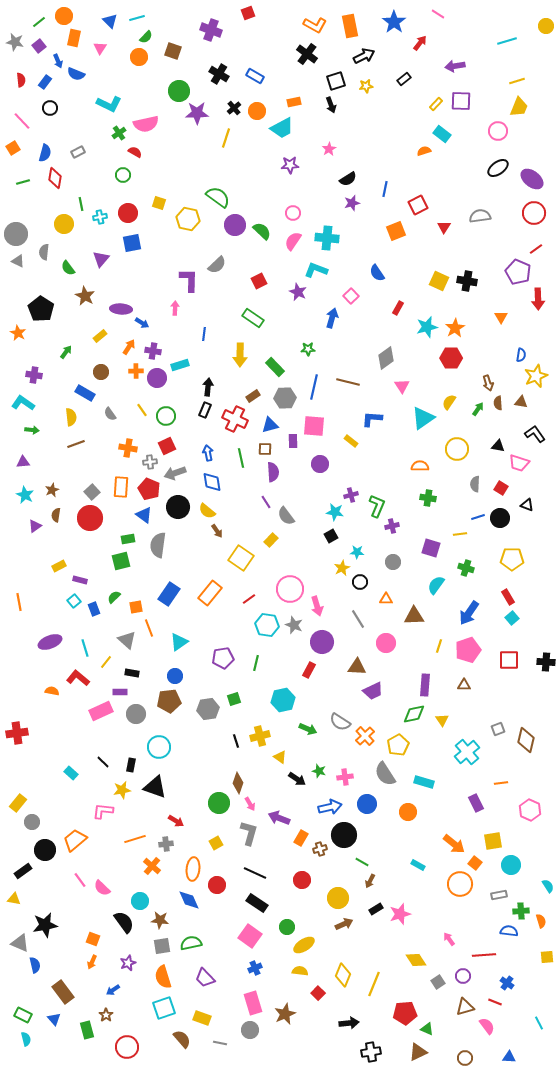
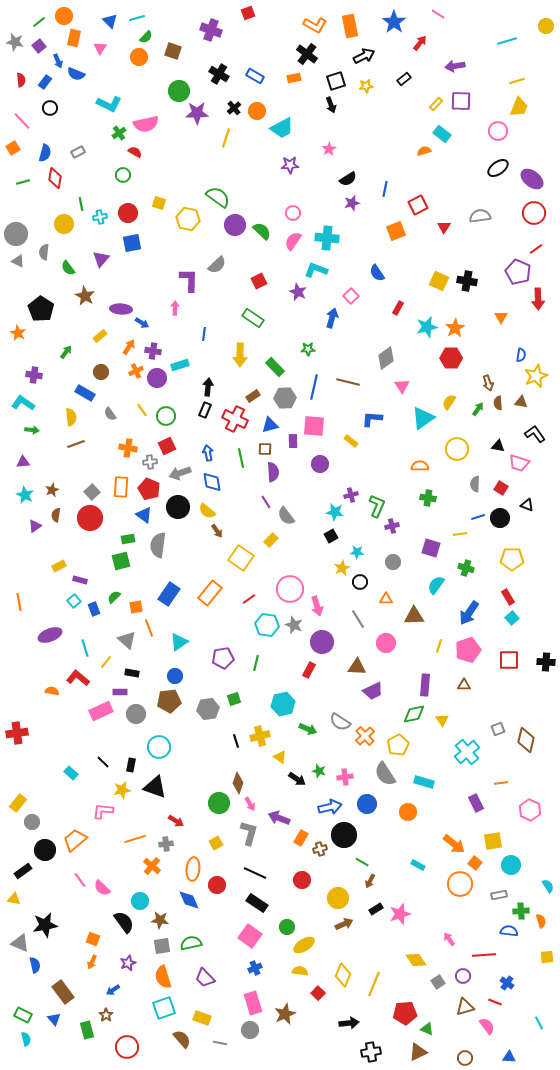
orange rectangle at (294, 102): moved 24 px up
orange cross at (136, 371): rotated 24 degrees counterclockwise
gray arrow at (175, 473): moved 5 px right
purple ellipse at (50, 642): moved 7 px up
cyan hexagon at (283, 700): moved 4 px down
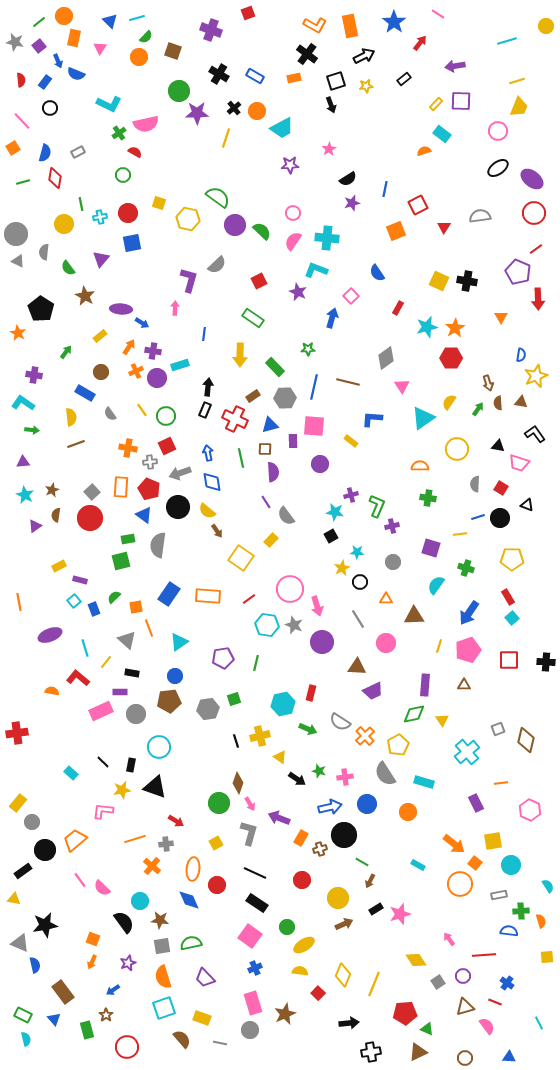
purple L-shape at (189, 280): rotated 15 degrees clockwise
orange rectangle at (210, 593): moved 2 px left, 3 px down; rotated 55 degrees clockwise
red rectangle at (309, 670): moved 2 px right, 23 px down; rotated 14 degrees counterclockwise
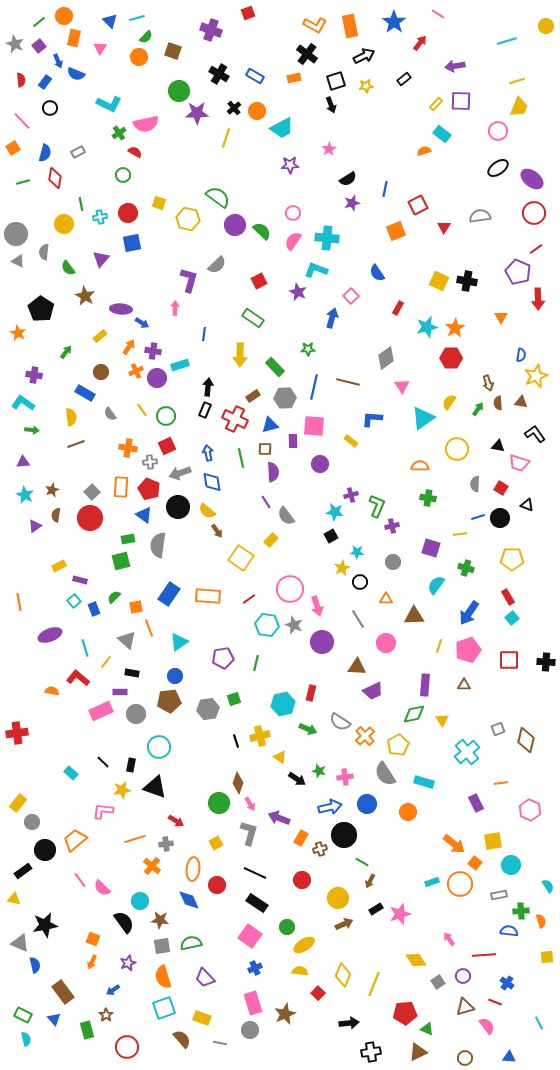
gray star at (15, 42): moved 2 px down; rotated 12 degrees clockwise
cyan rectangle at (418, 865): moved 14 px right, 17 px down; rotated 48 degrees counterclockwise
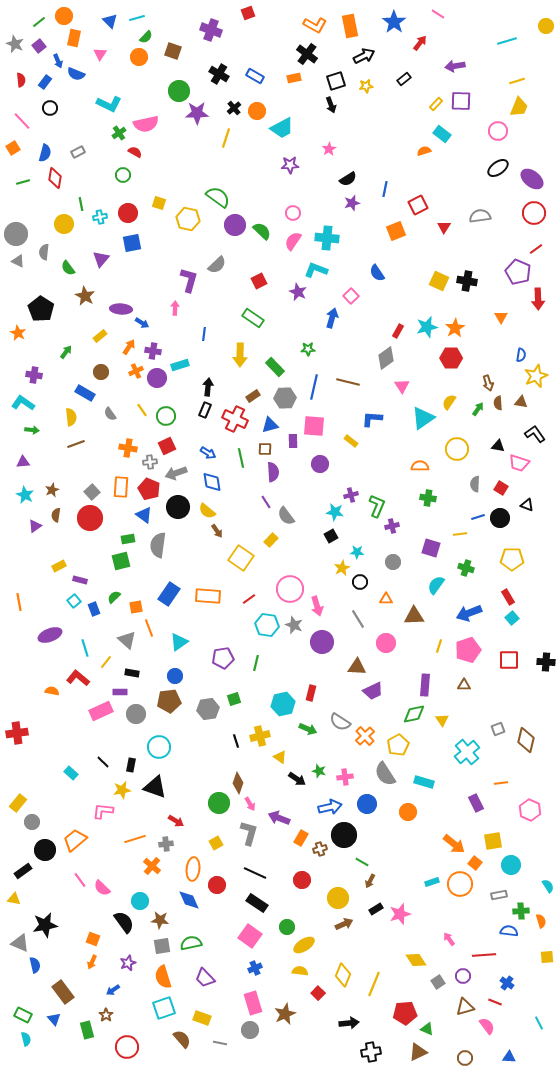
pink triangle at (100, 48): moved 6 px down
red rectangle at (398, 308): moved 23 px down
blue arrow at (208, 453): rotated 133 degrees clockwise
gray arrow at (180, 473): moved 4 px left
blue arrow at (469, 613): rotated 35 degrees clockwise
